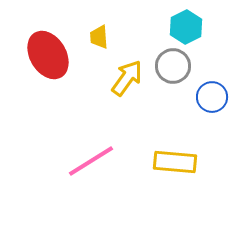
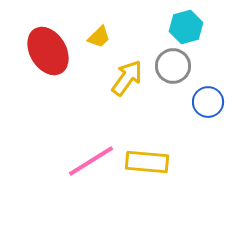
cyan hexagon: rotated 12 degrees clockwise
yellow trapezoid: rotated 130 degrees counterclockwise
red ellipse: moved 4 px up
blue circle: moved 4 px left, 5 px down
yellow rectangle: moved 28 px left
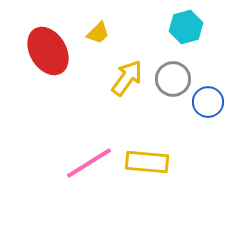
yellow trapezoid: moved 1 px left, 4 px up
gray circle: moved 13 px down
pink line: moved 2 px left, 2 px down
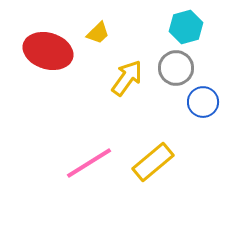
red ellipse: rotated 42 degrees counterclockwise
gray circle: moved 3 px right, 11 px up
blue circle: moved 5 px left
yellow rectangle: moved 6 px right; rotated 45 degrees counterclockwise
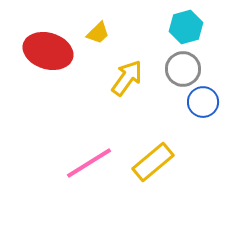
gray circle: moved 7 px right, 1 px down
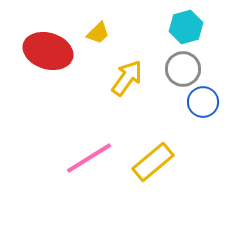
pink line: moved 5 px up
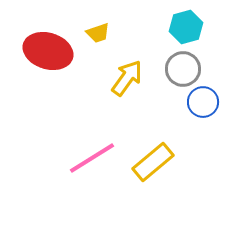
yellow trapezoid: rotated 25 degrees clockwise
pink line: moved 3 px right
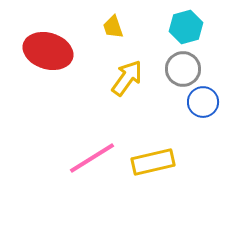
yellow trapezoid: moved 15 px right, 6 px up; rotated 90 degrees clockwise
yellow rectangle: rotated 27 degrees clockwise
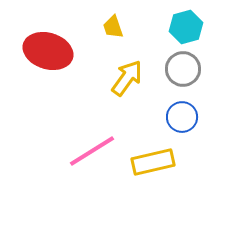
blue circle: moved 21 px left, 15 px down
pink line: moved 7 px up
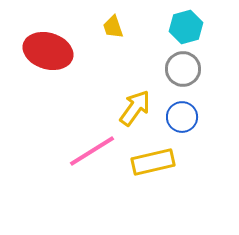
yellow arrow: moved 8 px right, 30 px down
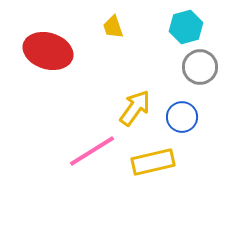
gray circle: moved 17 px right, 2 px up
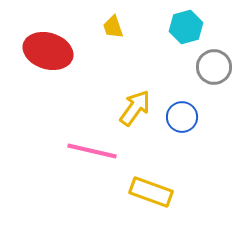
gray circle: moved 14 px right
pink line: rotated 45 degrees clockwise
yellow rectangle: moved 2 px left, 30 px down; rotated 33 degrees clockwise
